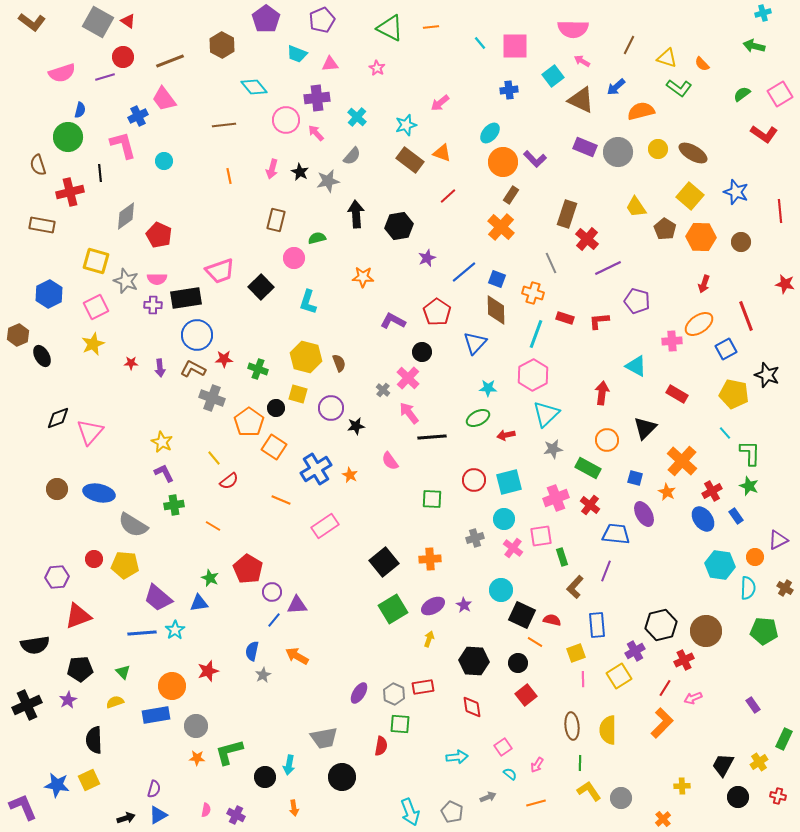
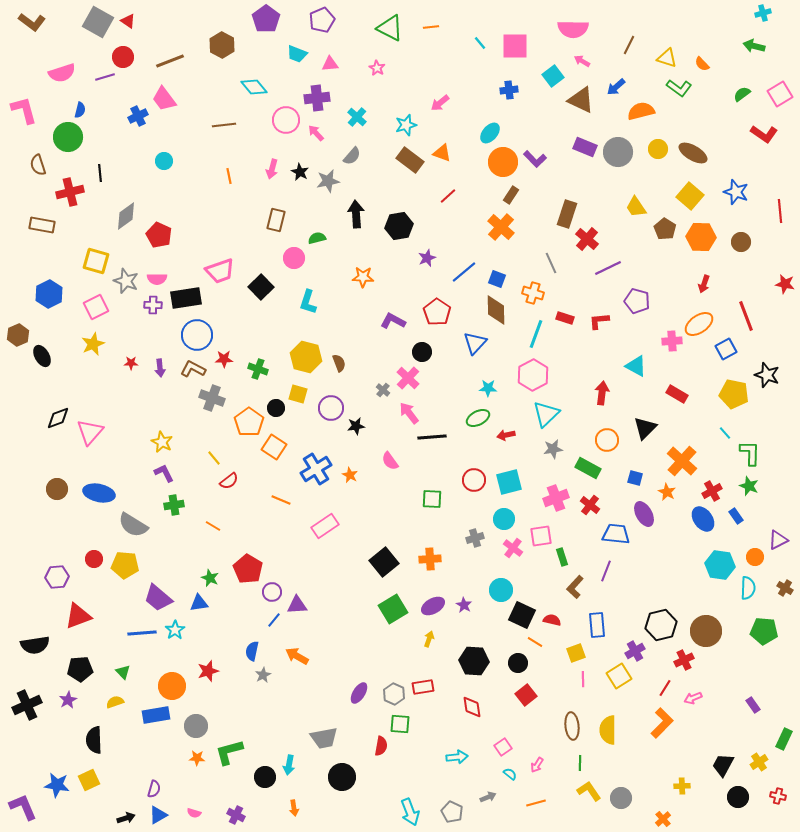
pink L-shape at (123, 145): moved 99 px left, 35 px up
pink semicircle at (206, 810): moved 12 px left, 3 px down; rotated 96 degrees clockwise
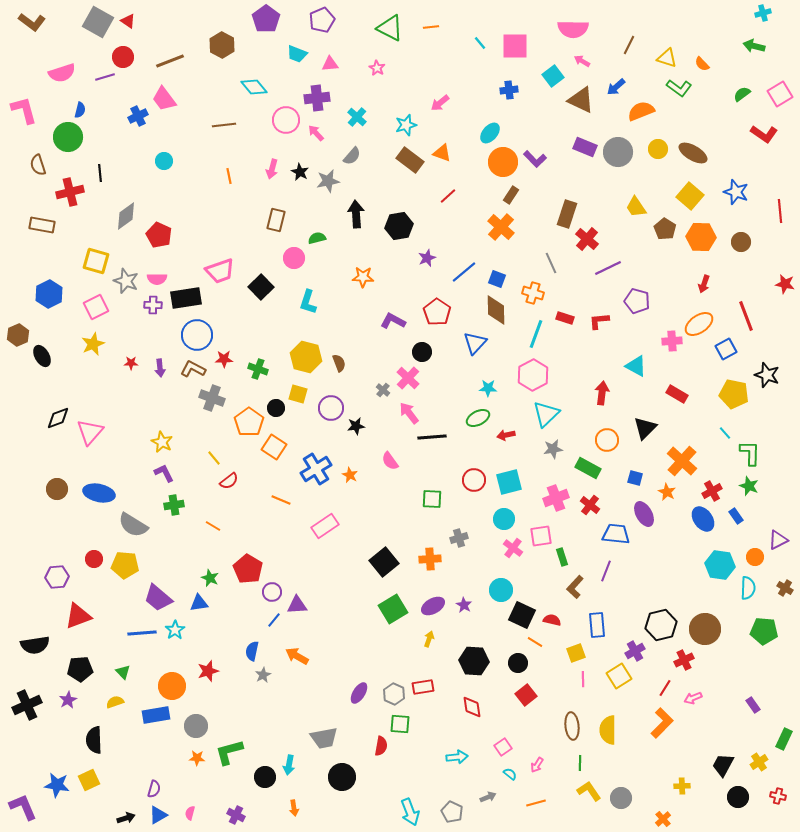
orange semicircle at (641, 111): rotated 8 degrees counterclockwise
gray cross at (475, 538): moved 16 px left
brown circle at (706, 631): moved 1 px left, 2 px up
pink semicircle at (194, 813): moved 4 px left; rotated 88 degrees clockwise
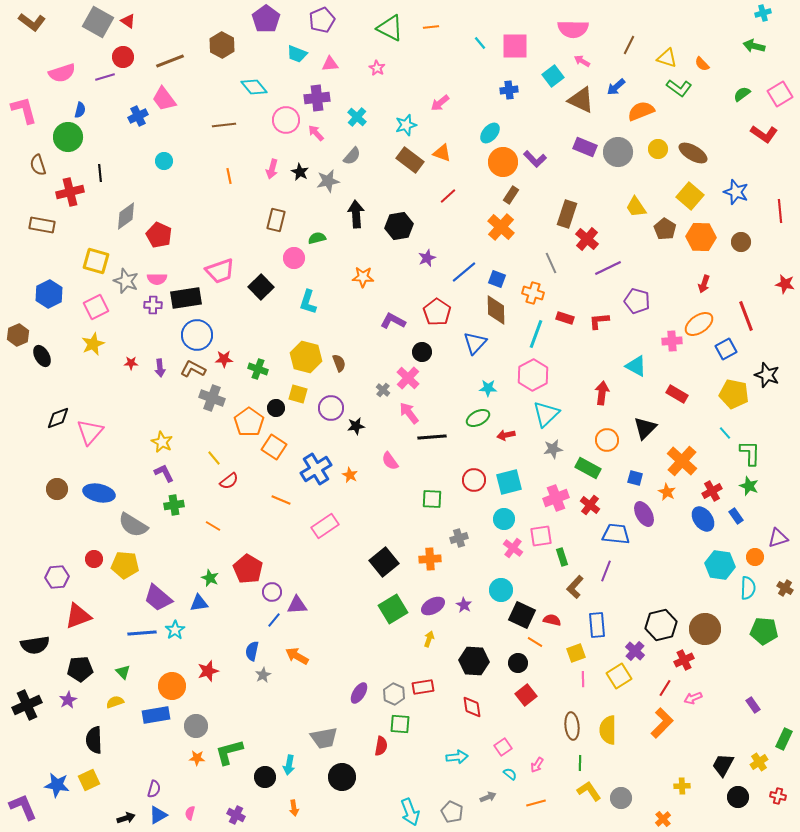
purple triangle at (778, 540): moved 2 px up; rotated 10 degrees clockwise
purple cross at (635, 651): rotated 18 degrees counterclockwise
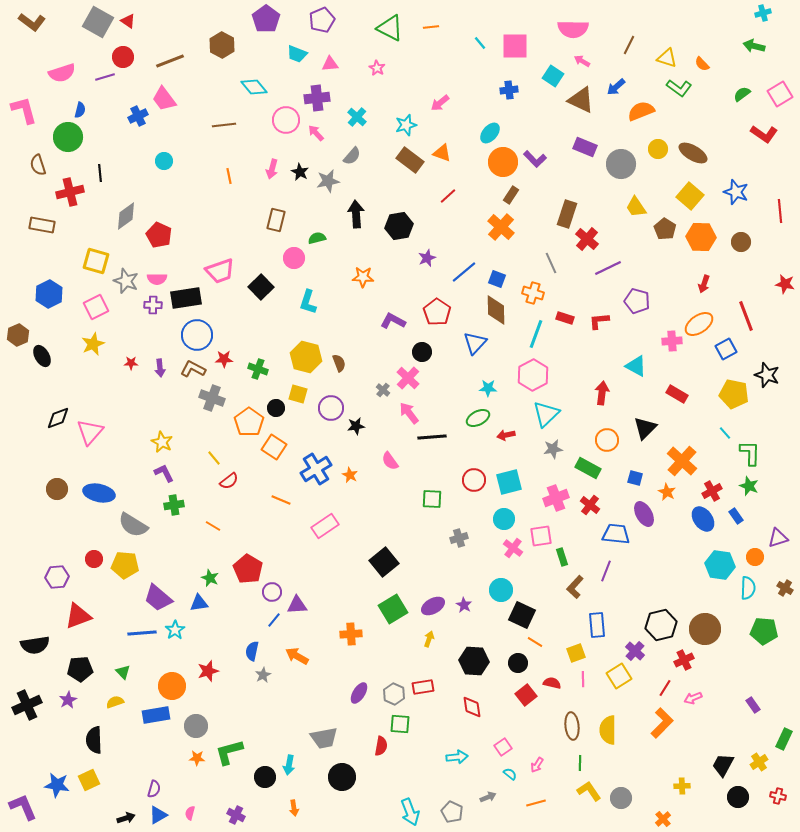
cyan square at (553, 76): rotated 20 degrees counterclockwise
gray circle at (618, 152): moved 3 px right, 12 px down
orange cross at (430, 559): moved 79 px left, 75 px down
red semicircle at (552, 620): moved 63 px down
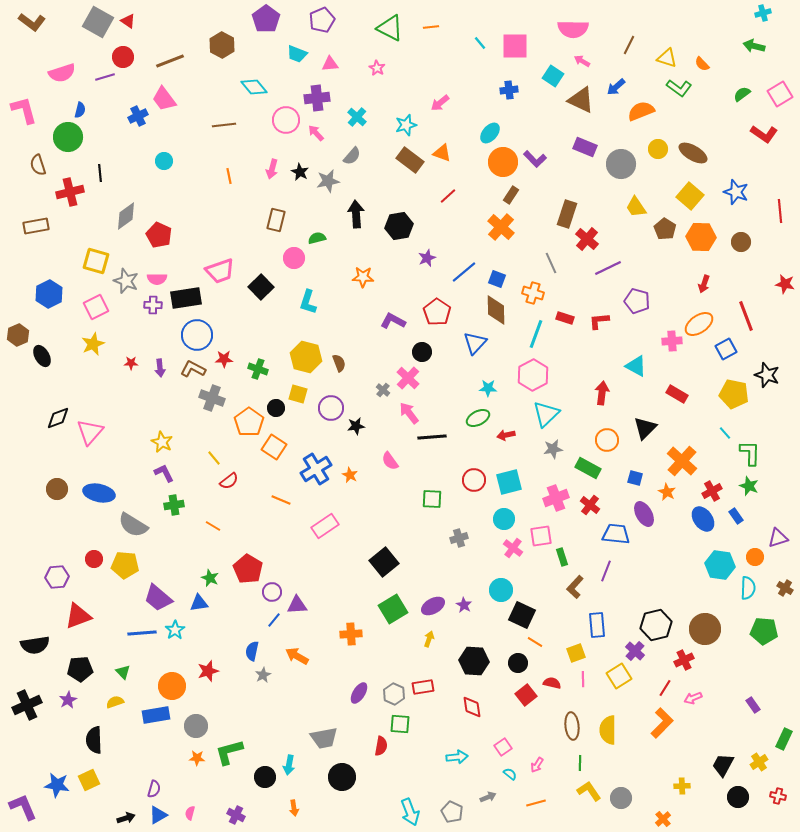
brown rectangle at (42, 225): moved 6 px left, 1 px down; rotated 20 degrees counterclockwise
black hexagon at (661, 625): moved 5 px left
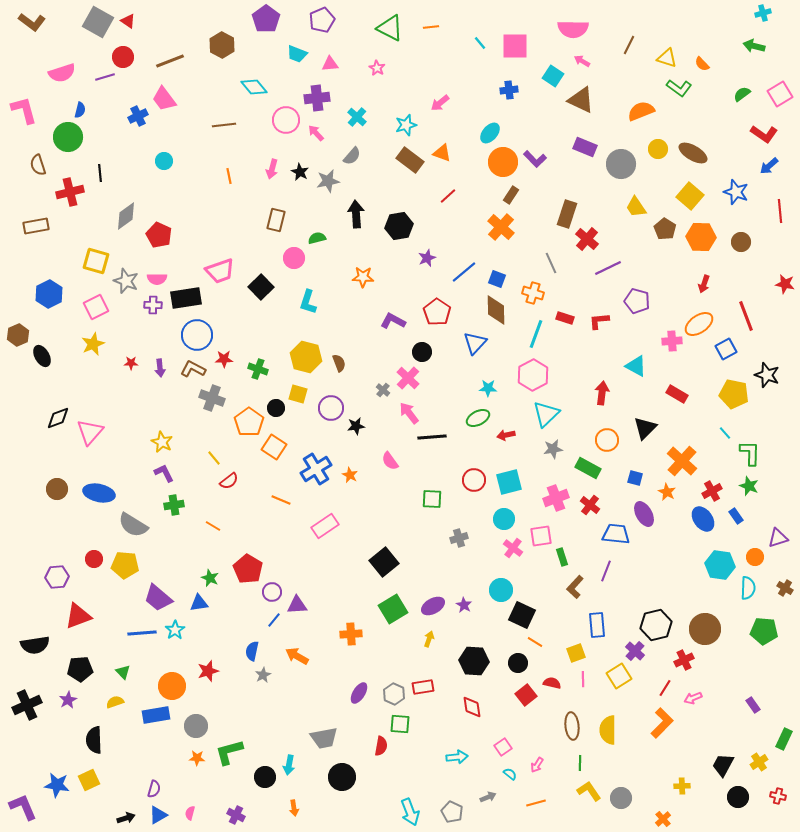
blue arrow at (616, 87): moved 153 px right, 79 px down
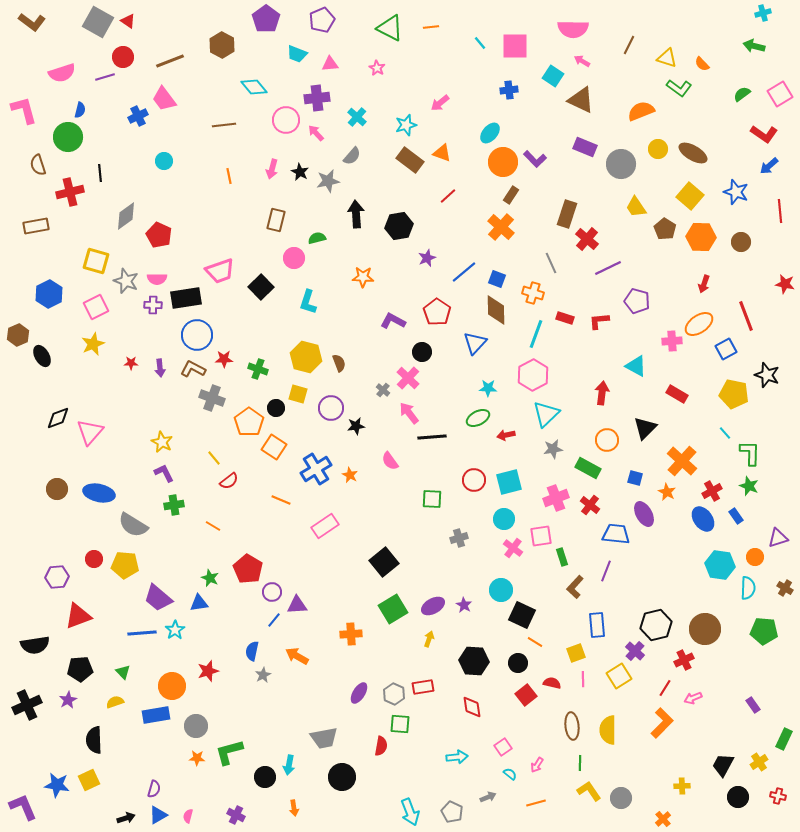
pink semicircle at (190, 813): moved 2 px left, 3 px down
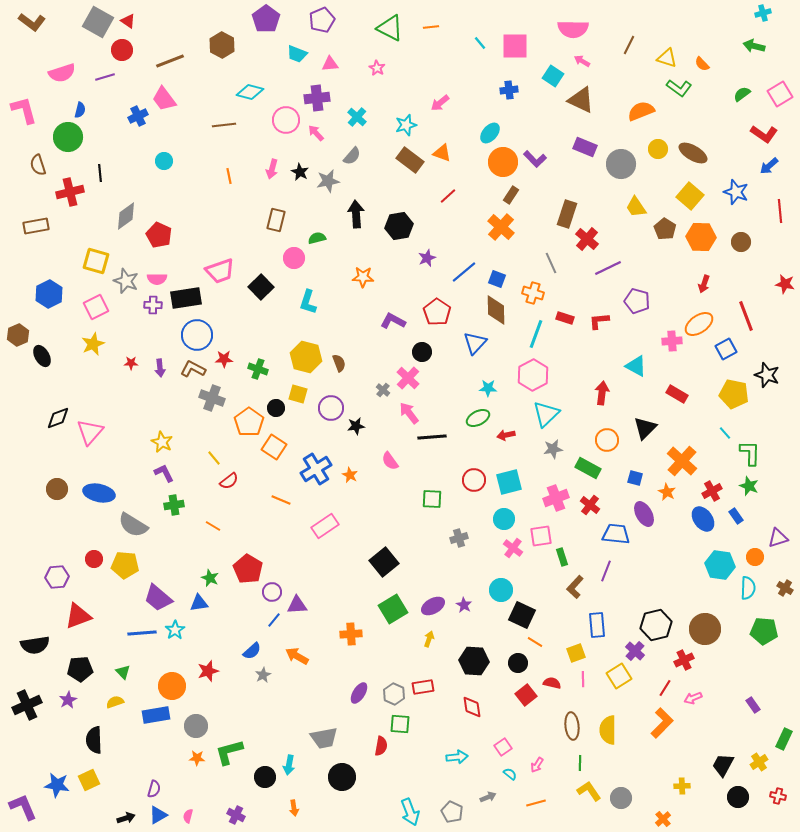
red circle at (123, 57): moved 1 px left, 7 px up
cyan diamond at (254, 87): moved 4 px left, 5 px down; rotated 36 degrees counterclockwise
blue semicircle at (252, 651): rotated 144 degrees counterclockwise
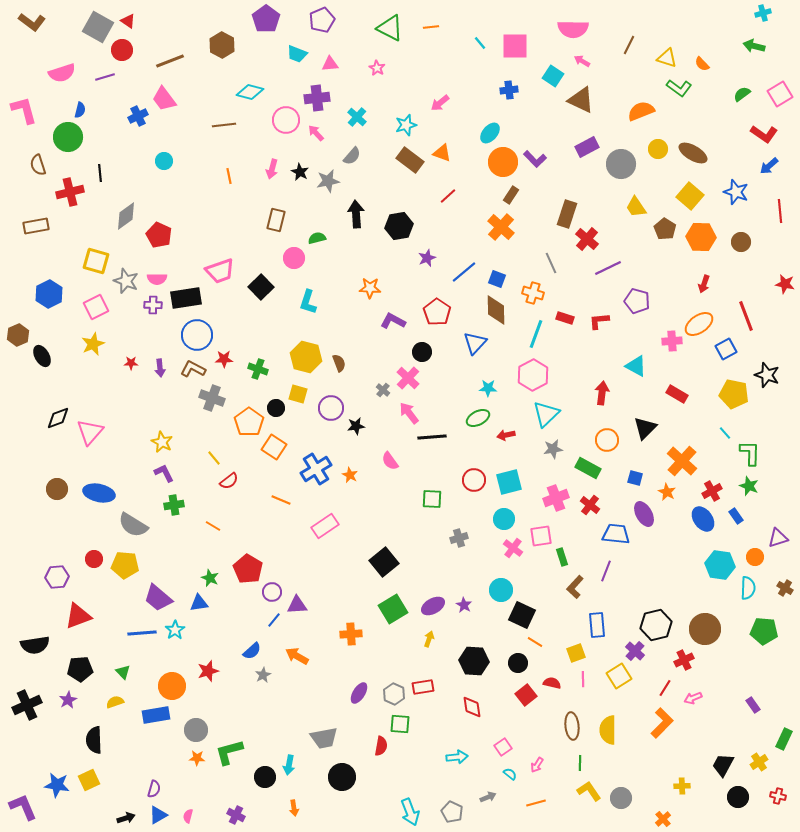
gray square at (98, 22): moved 5 px down
purple rectangle at (585, 147): moved 2 px right; rotated 50 degrees counterclockwise
orange star at (363, 277): moved 7 px right, 11 px down
gray circle at (196, 726): moved 4 px down
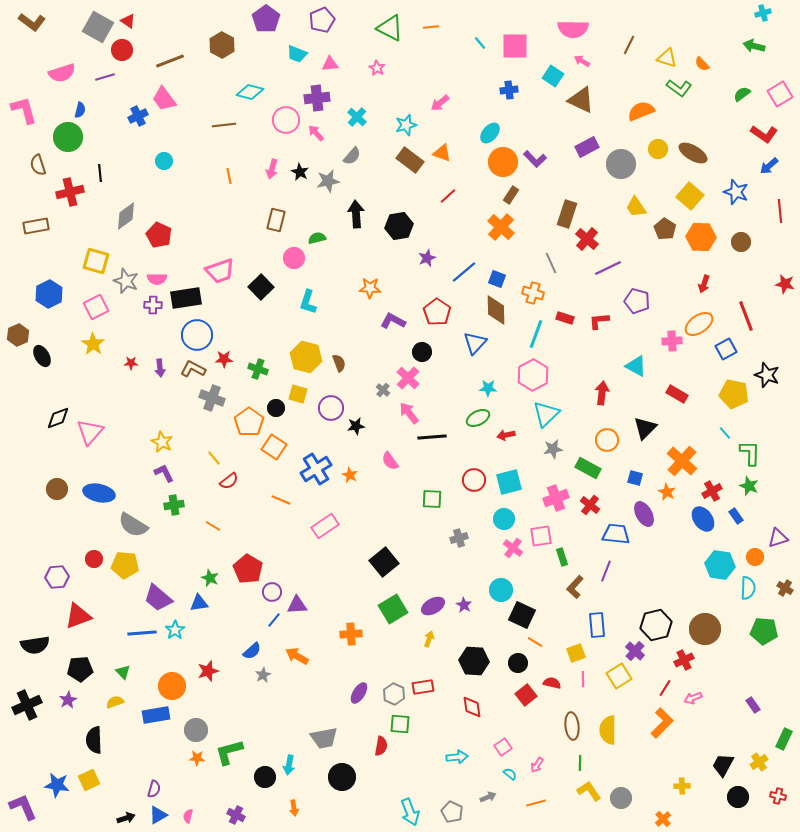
yellow star at (93, 344): rotated 15 degrees counterclockwise
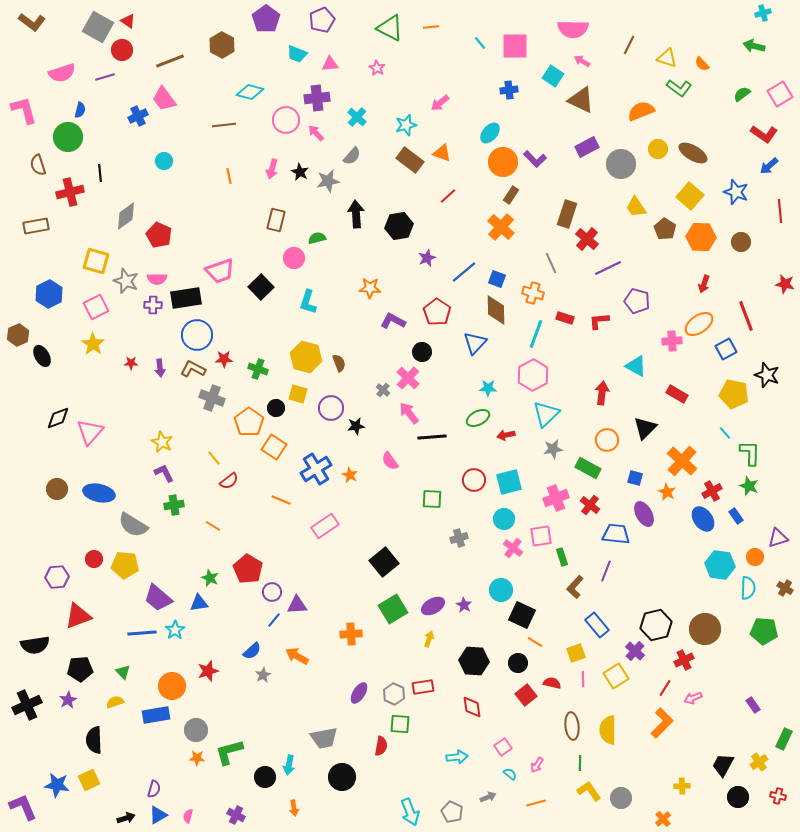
blue rectangle at (597, 625): rotated 35 degrees counterclockwise
yellow square at (619, 676): moved 3 px left
